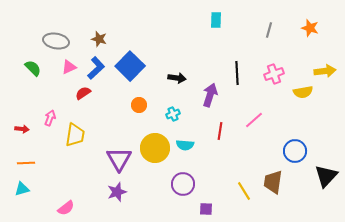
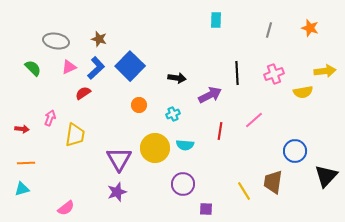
purple arrow: rotated 45 degrees clockwise
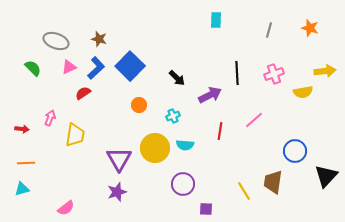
gray ellipse: rotated 10 degrees clockwise
black arrow: rotated 36 degrees clockwise
cyan cross: moved 2 px down
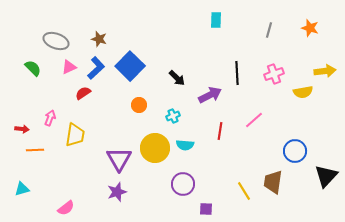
orange line: moved 9 px right, 13 px up
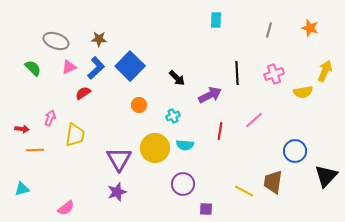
brown star: rotated 14 degrees counterclockwise
yellow arrow: rotated 60 degrees counterclockwise
yellow line: rotated 30 degrees counterclockwise
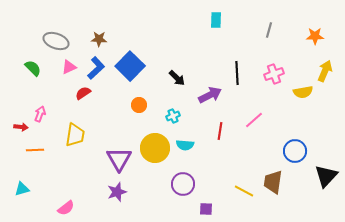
orange star: moved 5 px right, 8 px down; rotated 18 degrees counterclockwise
pink arrow: moved 10 px left, 4 px up
red arrow: moved 1 px left, 2 px up
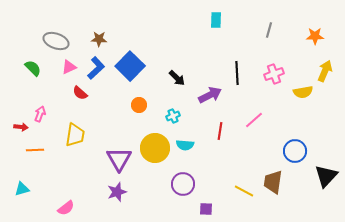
red semicircle: moved 3 px left; rotated 105 degrees counterclockwise
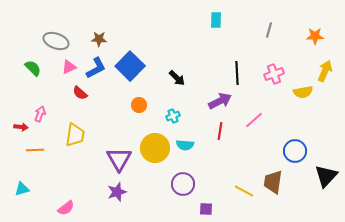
blue L-shape: rotated 15 degrees clockwise
purple arrow: moved 10 px right, 6 px down
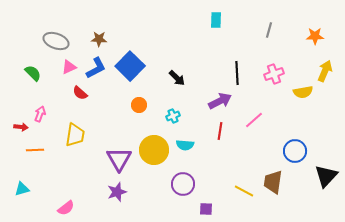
green semicircle: moved 5 px down
yellow circle: moved 1 px left, 2 px down
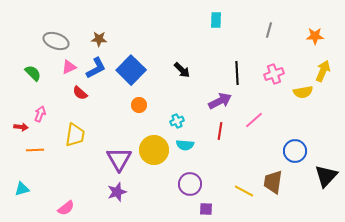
blue square: moved 1 px right, 4 px down
yellow arrow: moved 2 px left
black arrow: moved 5 px right, 8 px up
cyan cross: moved 4 px right, 5 px down
purple circle: moved 7 px right
